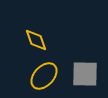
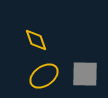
yellow ellipse: rotated 12 degrees clockwise
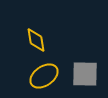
yellow diamond: rotated 10 degrees clockwise
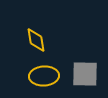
yellow ellipse: rotated 32 degrees clockwise
